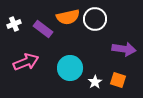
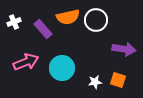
white circle: moved 1 px right, 1 px down
white cross: moved 2 px up
purple rectangle: rotated 12 degrees clockwise
cyan circle: moved 8 px left
white star: rotated 24 degrees clockwise
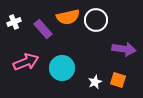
white star: rotated 16 degrees counterclockwise
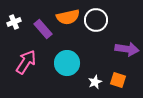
purple arrow: moved 3 px right
pink arrow: rotated 35 degrees counterclockwise
cyan circle: moved 5 px right, 5 px up
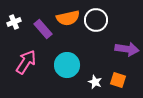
orange semicircle: moved 1 px down
cyan circle: moved 2 px down
white star: rotated 24 degrees counterclockwise
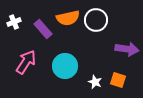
cyan circle: moved 2 px left, 1 px down
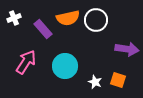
white cross: moved 4 px up
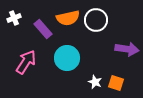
cyan circle: moved 2 px right, 8 px up
orange square: moved 2 px left, 3 px down
